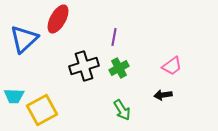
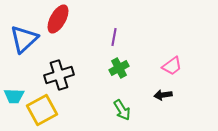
black cross: moved 25 px left, 9 px down
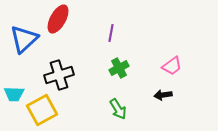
purple line: moved 3 px left, 4 px up
cyan trapezoid: moved 2 px up
green arrow: moved 4 px left, 1 px up
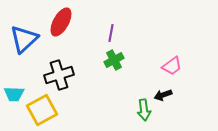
red ellipse: moved 3 px right, 3 px down
green cross: moved 5 px left, 8 px up
black arrow: rotated 12 degrees counterclockwise
green arrow: moved 26 px right, 1 px down; rotated 25 degrees clockwise
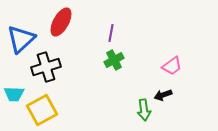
blue triangle: moved 3 px left
black cross: moved 13 px left, 8 px up
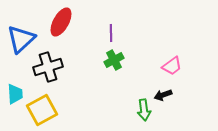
purple line: rotated 12 degrees counterclockwise
black cross: moved 2 px right
cyan trapezoid: moved 1 px right; rotated 95 degrees counterclockwise
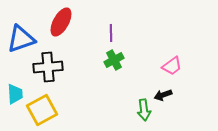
blue triangle: rotated 24 degrees clockwise
black cross: rotated 12 degrees clockwise
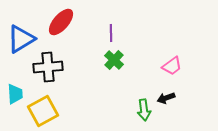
red ellipse: rotated 12 degrees clockwise
blue triangle: rotated 12 degrees counterclockwise
green cross: rotated 18 degrees counterclockwise
black arrow: moved 3 px right, 3 px down
yellow square: moved 1 px right, 1 px down
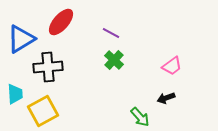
purple line: rotated 60 degrees counterclockwise
green arrow: moved 4 px left, 7 px down; rotated 35 degrees counterclockwise
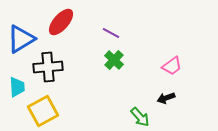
cyan trapezoid: moved 2 px right, 7 px up
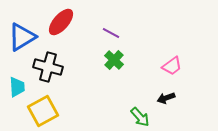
blue triangle: moved 1 px right, 2 px up
black cross: rotated 20 degrees clockwise
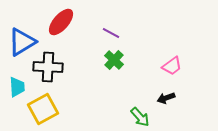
blue triangle: moved 5 px down
black cross: rotated 12 degrees counterclockwise
yellow square: moved 2 px up
